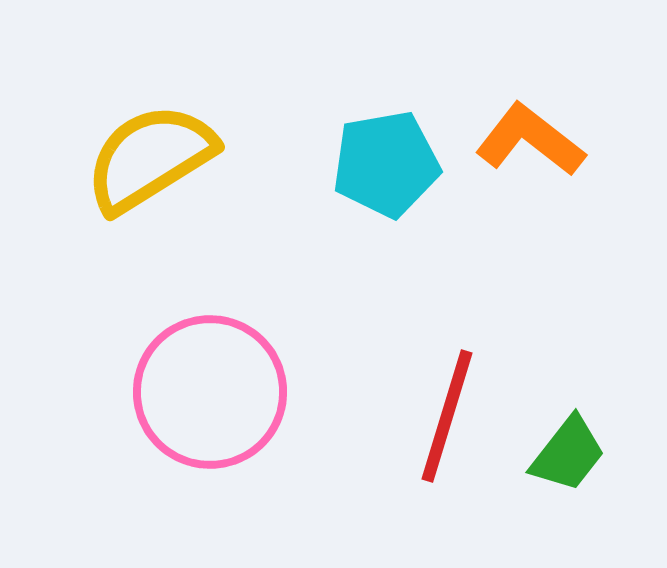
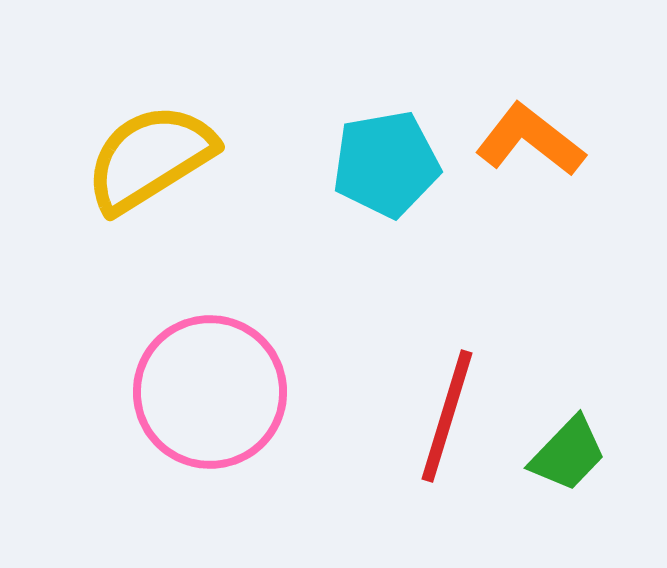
green trapezoid: rotated 6 degrees clockwise
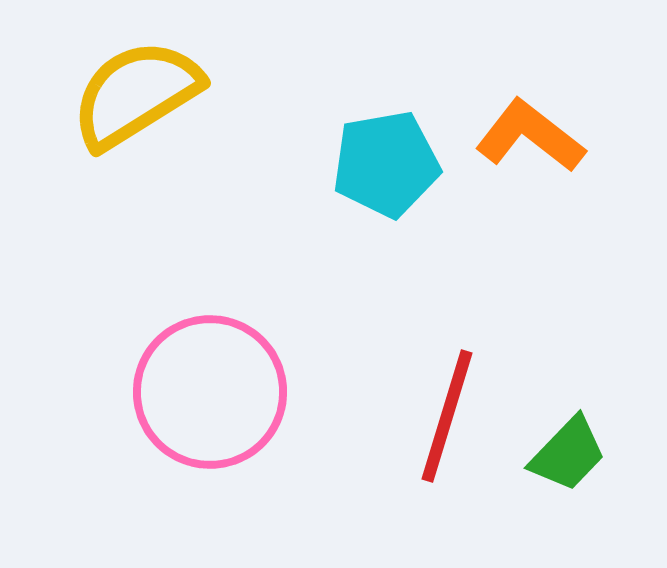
orange L-shape: moved 4 px up
yellow semicircle: moved 14 px left, 64 px up
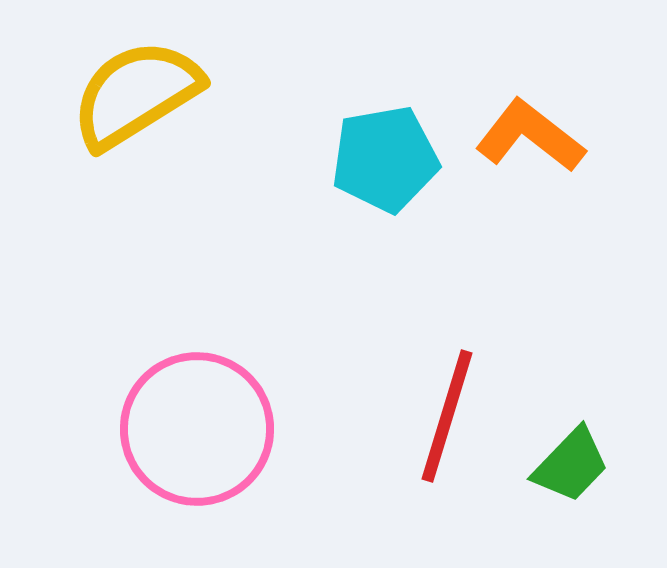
cyan pentagon: moved 1 px left, 5 px up
pink circle: moved 13 px left, 37 px down
green trapezoid: moved 3 px right, 11 px down
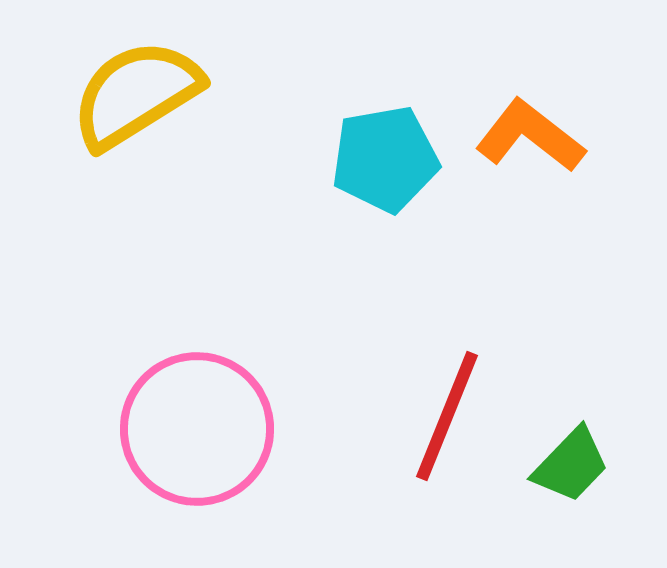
red line: rotated 5 degrees clockwise
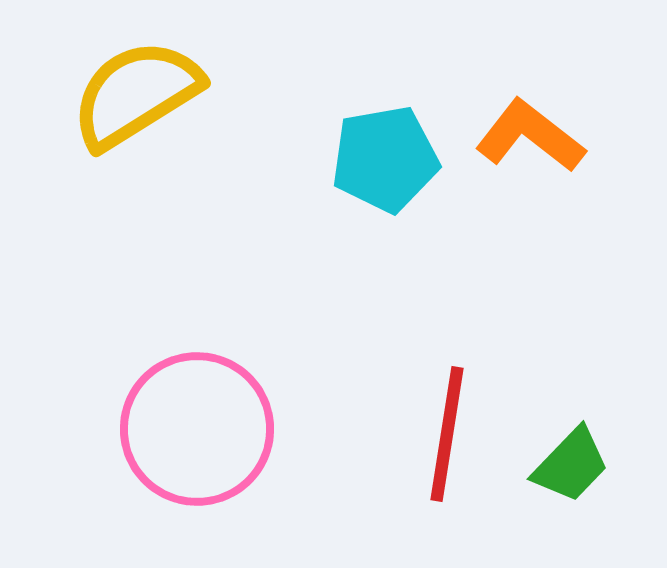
red line: moved 18 px down; rotated 13 degrees counterclockwise
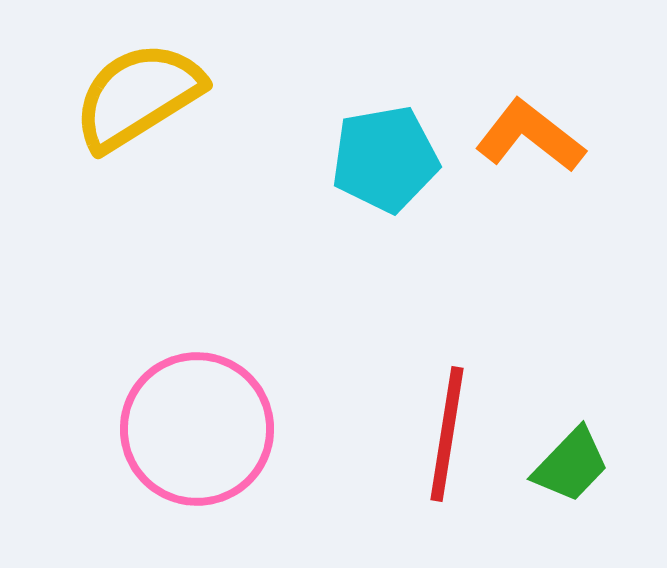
yellow semicircle: moved 2 px right, 2 px down
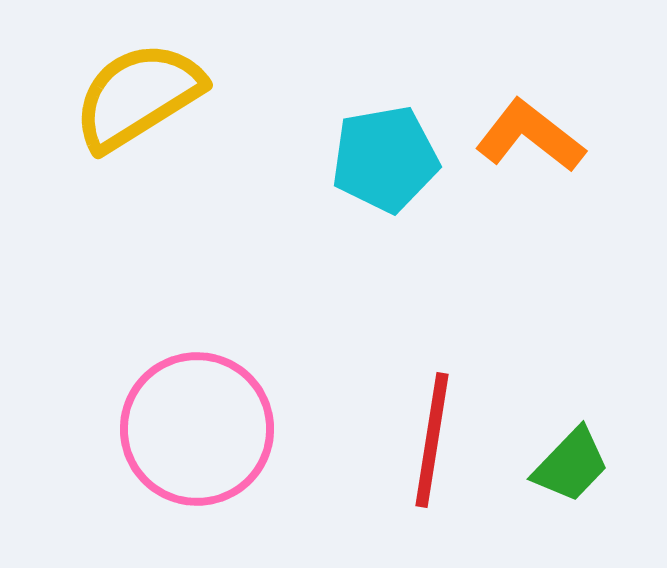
red line: moved 15 px left, 6 px down
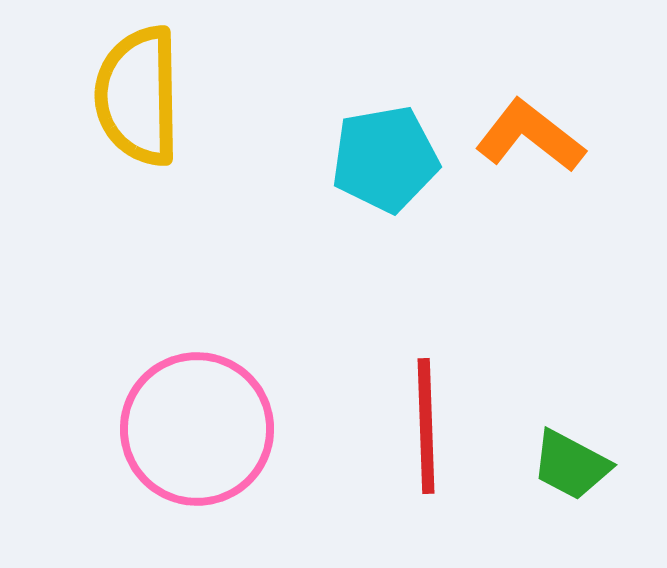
yellow semicircle: rotated 59 degrees counterclockwise
red line: moved 6 px left, 14 px up; rotated 11 degrees counterclockwise
green trapezoid: rotated 74 degrees clockwise
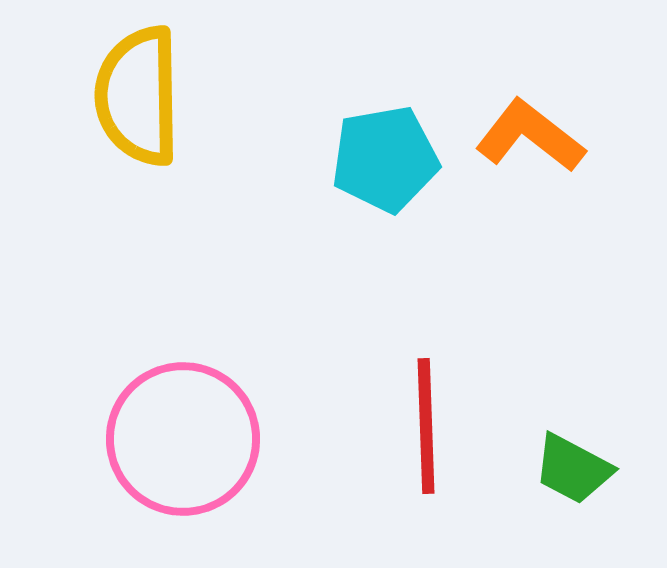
pink circle: moved 14 px left, 10 px down
green trapezoid: moved 2 px right, 4 px down
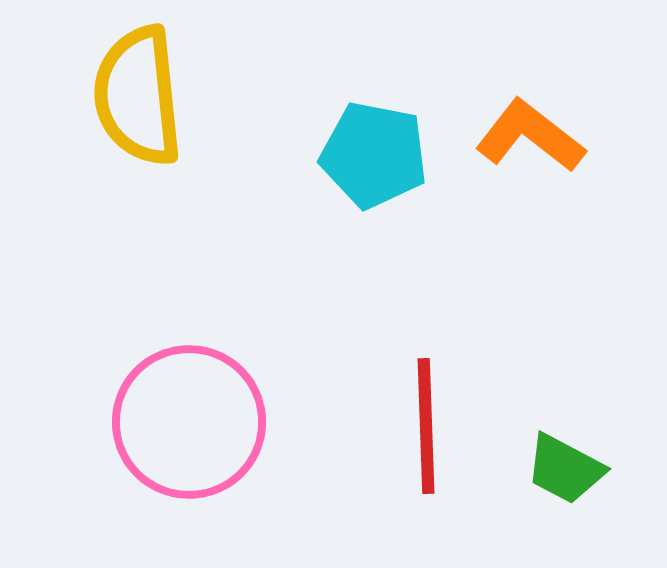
yellow semicircle: rotated 5 degrees counterclockwise
cyan pentagon: moved 11 px left, 4 px up; rotated 21 degrees clockwise
pink circle: moved 6 px right, 17 px up
green trapezoid: moved 8 px left
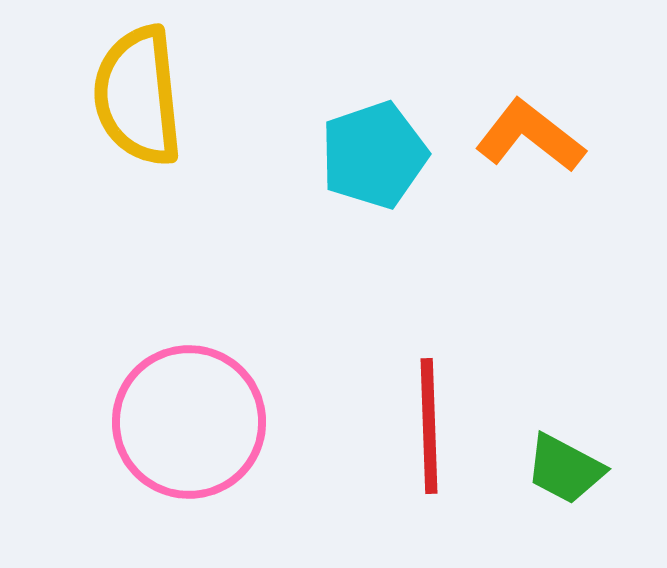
cyan pentagon: rotated 30 degrees counterclockwise
red line: moved 3 px right
